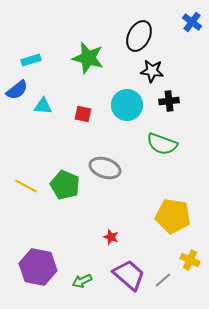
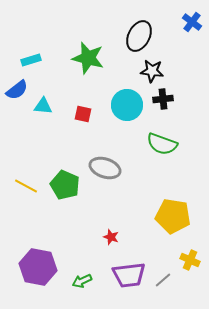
black cross: moved 6 px left, 2 px up
purple trapezoid: rotated 132 degrees clockwise
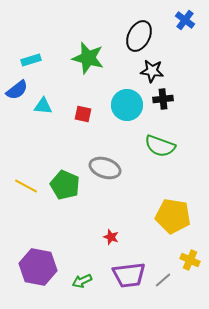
blue cross: moved 7 px left, 2 px up
green semicircle: moved 2 px left, 2 px down
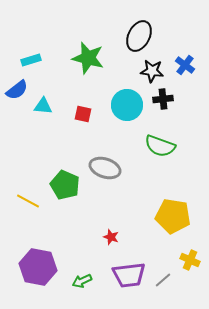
blue cross: moved 45 px down
yellow line: moved 2 px right, 15 px down
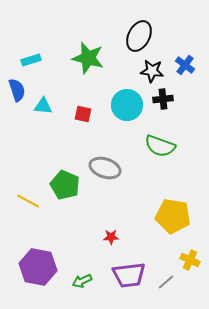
blue semicircle: rotated 70 degrees counterclockwise
red star: rotated 21 degrees counterclockwise
gray line: moved 3 px right, 2 px down
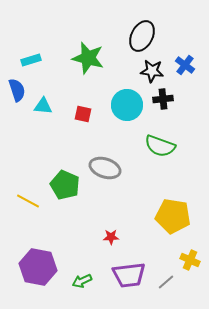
black ellipse: moved 3 px right
